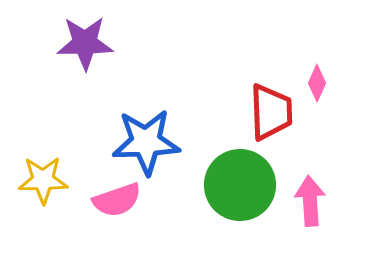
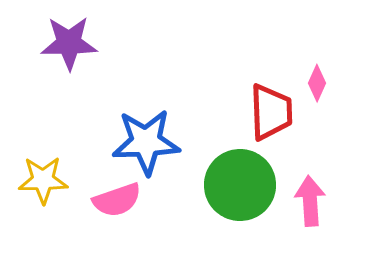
purple star: moved 16 px left
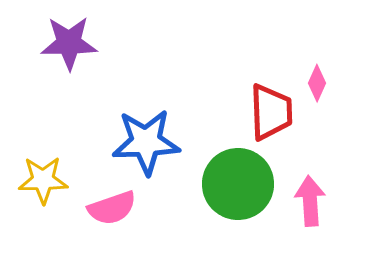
green circle: moved 2 px left, 1 px up
pink semicircle: moved 5 px left, 8 px down
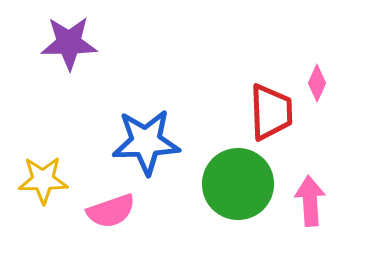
pink semicircle: moved 1 px left, 3 px down
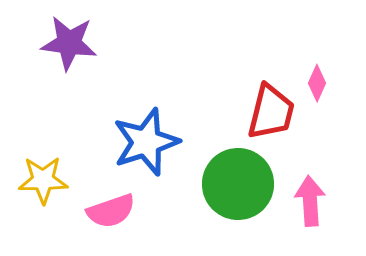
purple star: rotated 8 degrees clockwise
red trapezoid: rotated 16 degrees clockwise
blue star: rotated 16 degrees counterclockwise
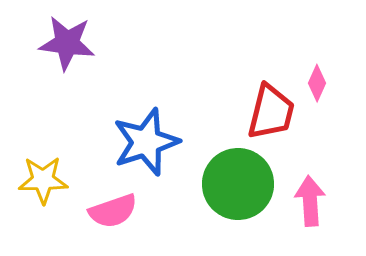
purple star: moved 2 px left
pink semicircle: moved 2 px right
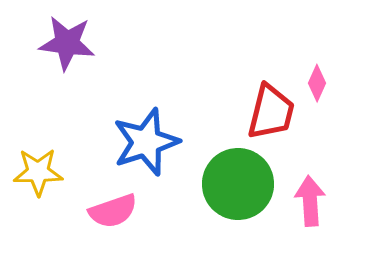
yellow star: moved 5 px left, 8 px up
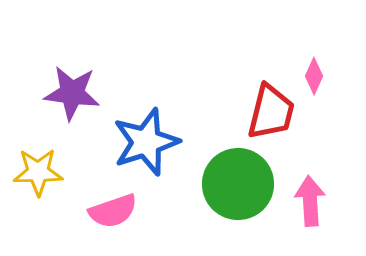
purple star: moved 5 px right, 50 px down
pink diamond: moved 3 px left, 7 px up
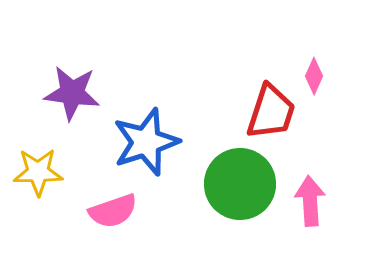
red trapezoid: rotated 4 degrees clockwise
green circle: moved 2 px right
